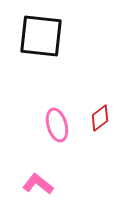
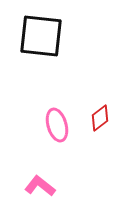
pink L-shape: moved 2 px right, 2 px down
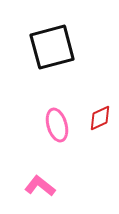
black square: moved 11 px right, 11 px down; rotated 21 degrees counterclockwise
red diamond: rotated 12 degrees clockwise
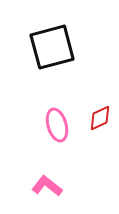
pink L-shape: moved 7 px right
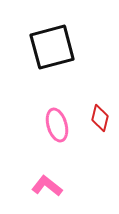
red diamond: rotated 52 degrees counterclockwise
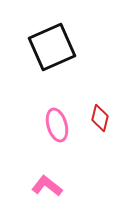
black square: rotated 9 degrees counterclockwise
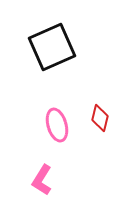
pink L-shape: moved 5 px left, 6 px up; rotated 96 degrees counterclockwise
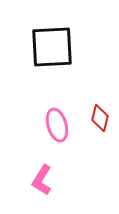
black square: rotated 21 degrees clockwise
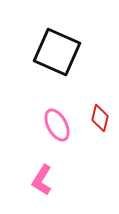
black square: moved 5 px right, 5 px down; rotated 27 degrees clockwise
pink ellipse: rotated 12 degrees counterclockwise
